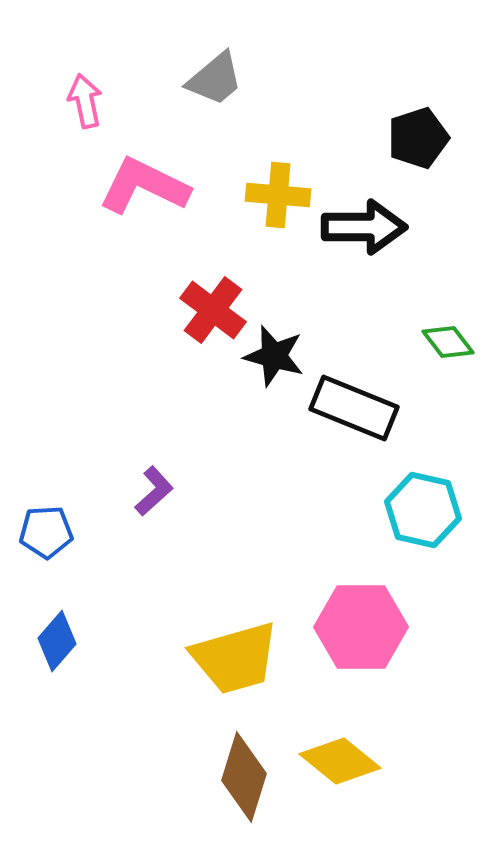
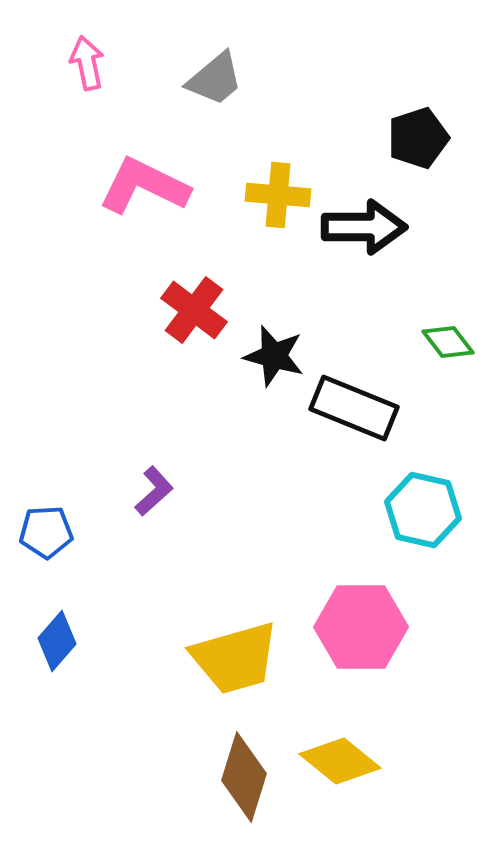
pink arrow: moved 2 px right, 38 px up
red cross: moved 19 px left
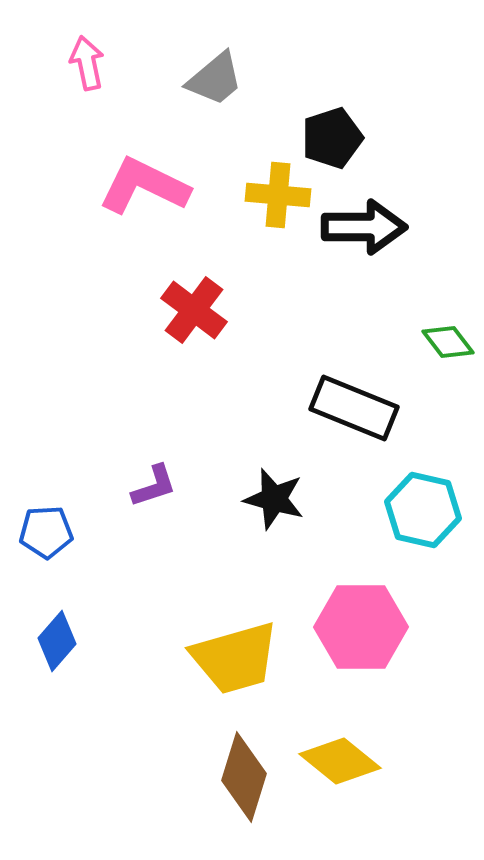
black pentagon: moved 86 px left
black star: moved 143 px down
purple L-shape: moved 5 px up; rotated 24 degrees clockwise
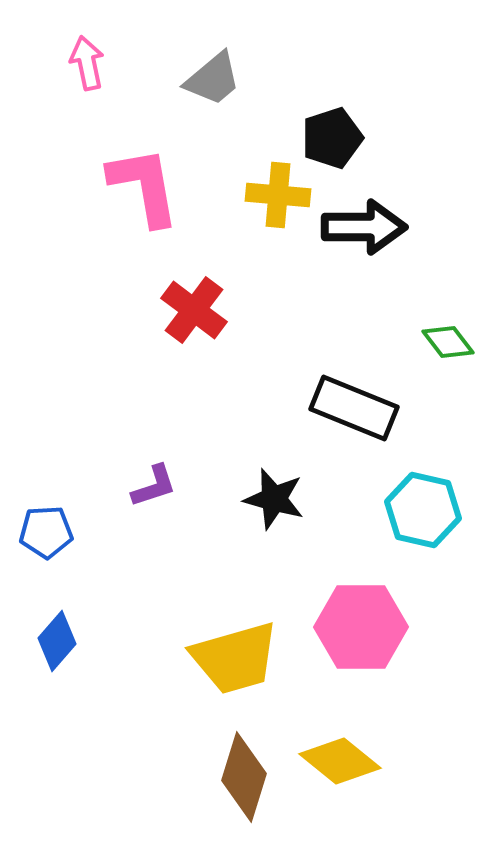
gray trapezoid: moved 2 px left
pink L-shape: rotated 54 degrees clockwise
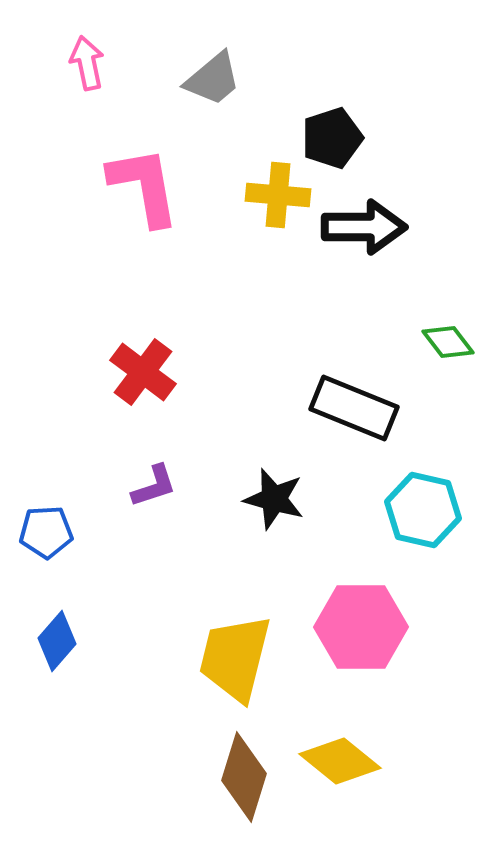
red cross: moved 51 px left, 62 px down
yellow trapezoid: rotated 120 degrees clockwise
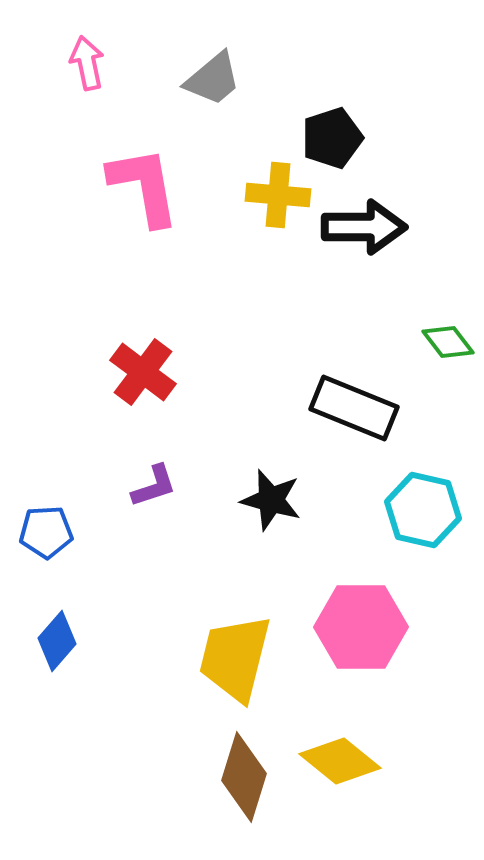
black star: moved 3 px left, 1 px down
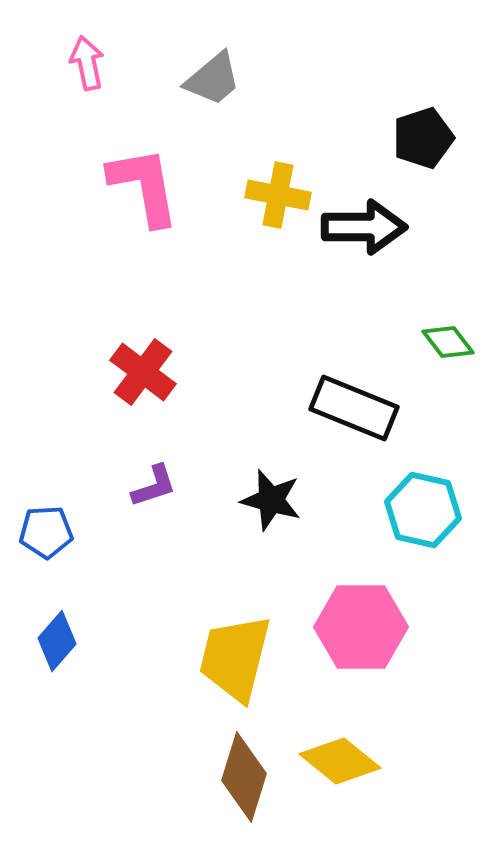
black pentagon: moved 91 px right
yellow cross: rotated 6 degrees clockwise
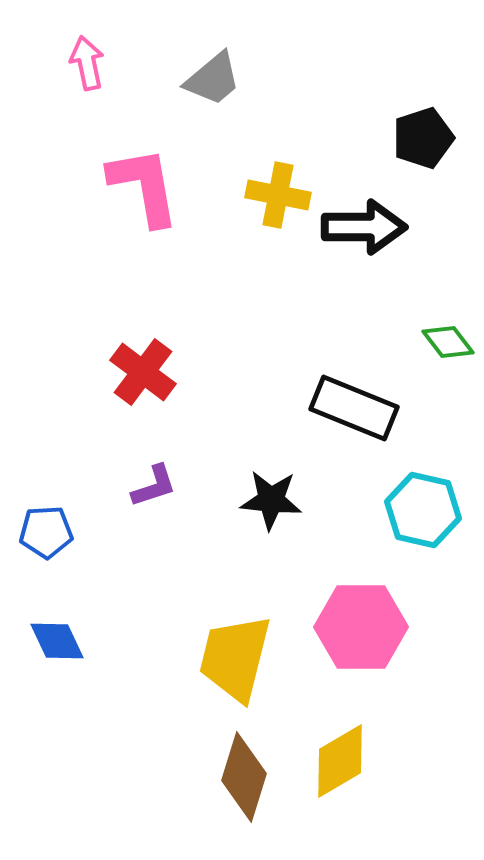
black star: rotated 10 degrees counterclockwise
blue diamond: rotated 66 degrees counterclockwise
yellow diamond: rotated 70 degrees counterclockwise
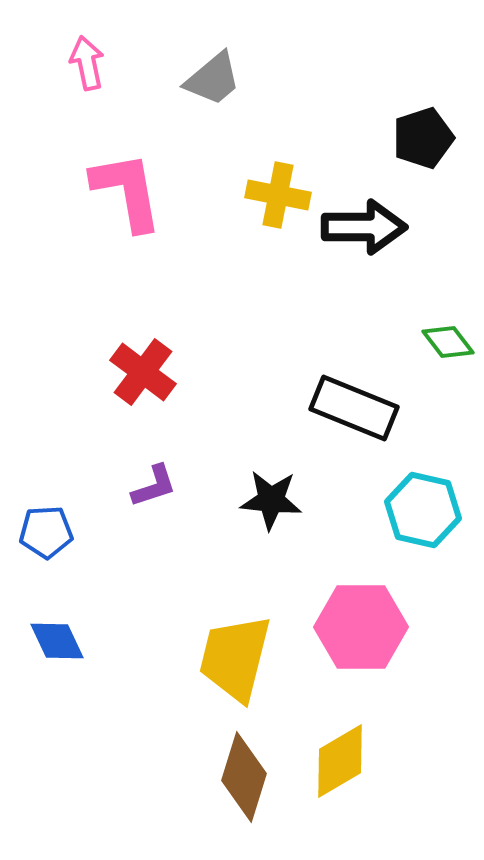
pink L-shape: moved 17 px left, 5 px down
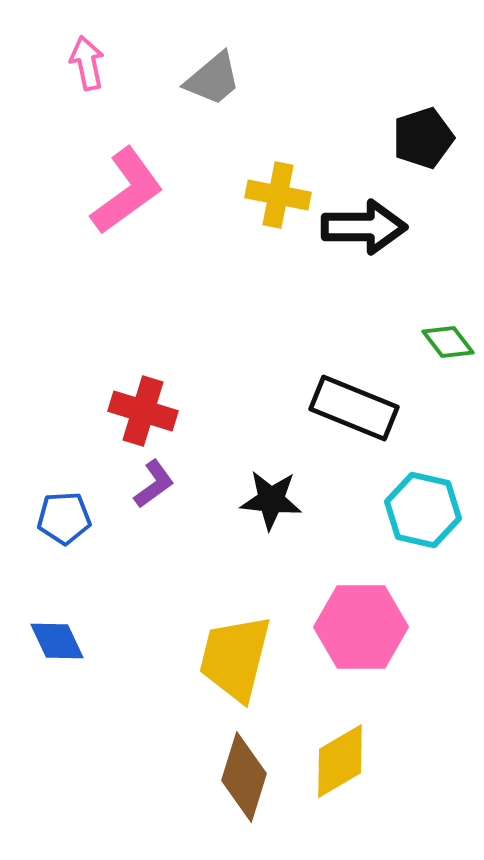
pink L-shape: rotated 64 degrees clockwise
red cross: moved 39 px down; rotated 20 degrees counterclockwise
purple L-shape: moved 2 px up; rotated 18 degrees counterclockwise
blue pentagon: moved 18 px right, 14 px up
